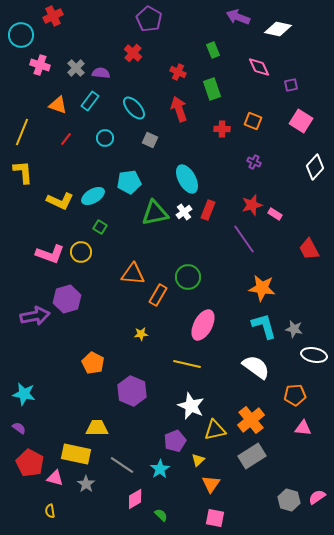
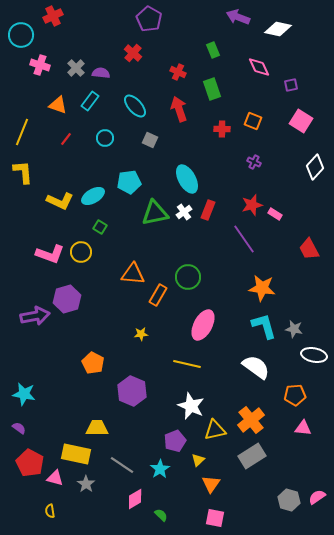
cyan ellipse at (134, 108): moved 1 px right, 2 px up
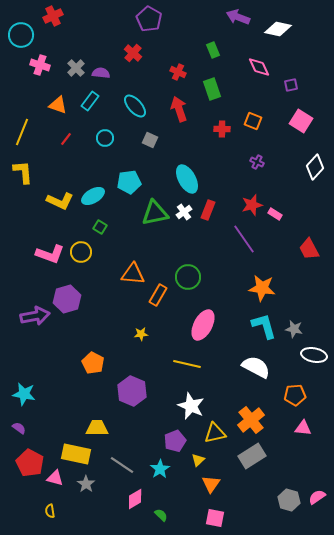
purple cross at (254, 162): moved 3 px right
white semicircle at (256, 367): rotated 8 degrees counterclockwise
yellow triangle at (215, 430): moved 3 px down
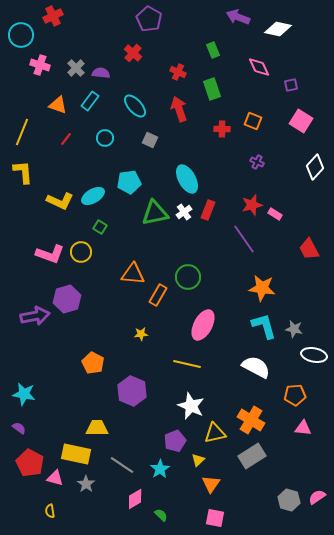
orange cross at (251, 420): rotated 20 degrees counterclockwise
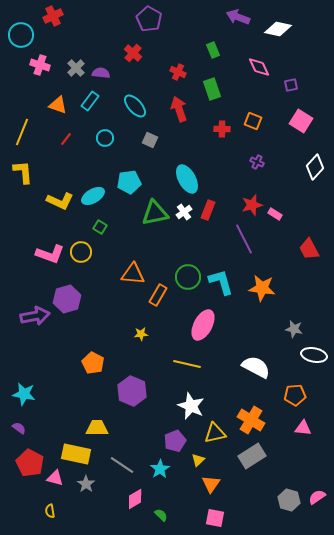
purple line at (244, 239): rotated 8 degrees clockwise
cyan L-shape at (264, 326): moved 43 px left, 44 px up
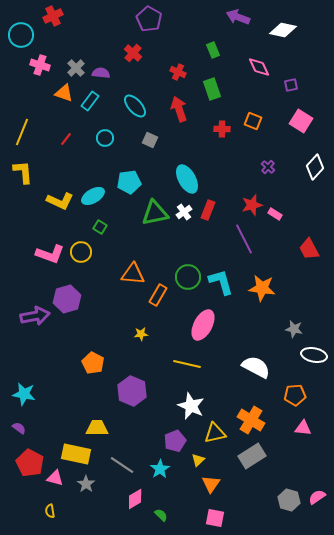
white diamond at (278, 29): moved 5 px right, 1 px down
orange triangle at (58, 105): moved 6 px right, 12 px up
purple cross at (257, 162): moved 11 px right, 5 px down; rotated 16 degrees clockwise
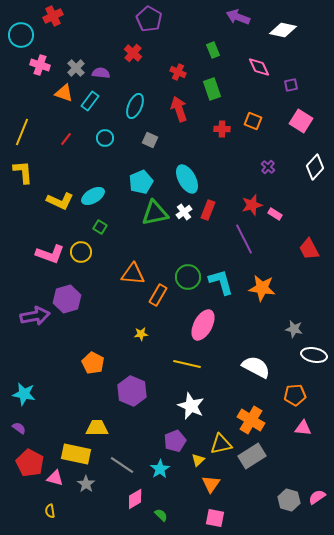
cyan ellipse at (135, 106): rotated 65 degrees clockwise
cyan pentagon at (129, 182): moved 12 px right; rotated 15 degrees counterclockwise
yellow triangle at (215, 433): moved 6 px right, 11 px down
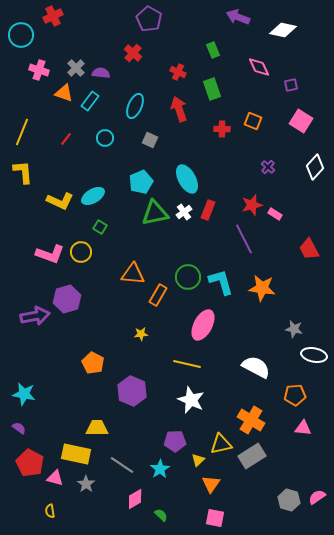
pink cross at (40, 65): moved 1 px left, 5 px down
white star at (191, 406): moved 6 px up
purple pentagon at (175, 441): rotated 20 degrees clockwise
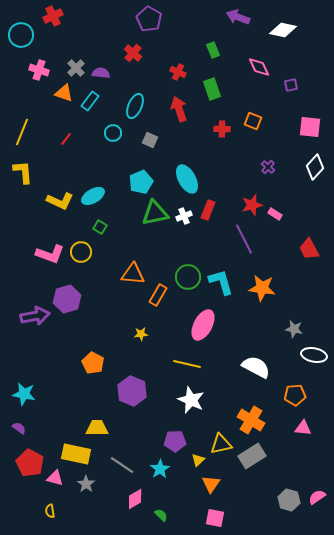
pink square at (301, 121): moved 9 px right, 6 px down; rotated 25 degrees counterclockwise
cyan circle at (105, 138): moved 8 px right, 5 px up
white cross at (184, 212): moved 4 px down; rotated 14 degrees clockwise
